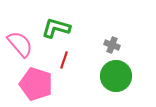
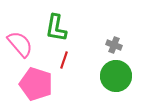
green L-shape: rotated 96 degrees counterclockwise
gray cross: moved 2 px right
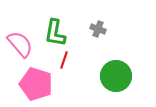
green L-shape: moved 1 px left, 5 px down
gray cross: moved 16 px left, 16 px up
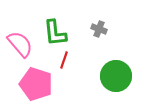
gray cross: moved 1 px right
green L-shape: rotated 16 degrees counterclockwise
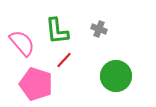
green L-shape: moved 2 px right, 2 px up
pink semicircle: moved 2 px right, 1 px up
red line: rotated 24 degrees clockwise
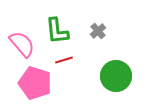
gray cross: moved 1 px left, 2 px down; rotated 28 degrees clockwise
pink semicircle: moved 1 px down
red line: rotated 30 degrees clockwise
pink pentagon: moved 1 px left, 1 px up
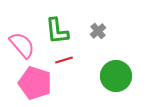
pink semicircle: moved 1 px down
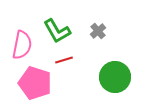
green L-shape: rotated 24 degrees counterclockwise
pink semicircle: rotated 52 degrees clockwise
green circle: moved 1 px left, 1 px down
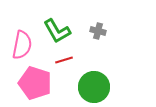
gray cross: rotated 35 degrees counterclockwise
green circle: moved 21 px left, 10 px down
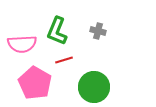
green L-shape: rotated 52 degrees clockwise
pink semicircle: moved 1 px up; rotated 76 degrees clockwise
pink pentagon: rotated 12 degrees clockwise
